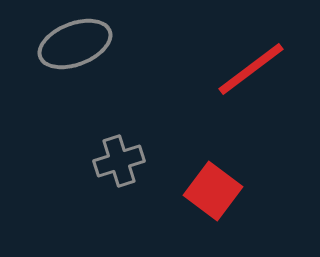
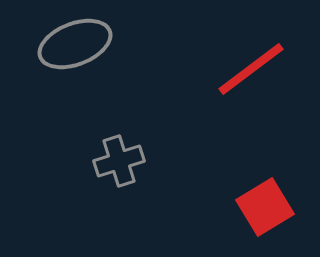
red square: moved 52 px right, 16 px down; rotated 22 degrees clockwise
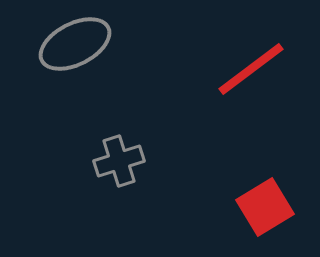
gray ellipse: rotated 6 degrees counterclockwise
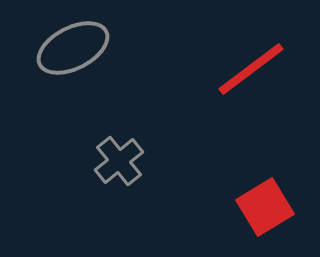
gray ellipse: moved 2 px left, 4 px down
gray cross: rotated 21 degrees counterclockwise
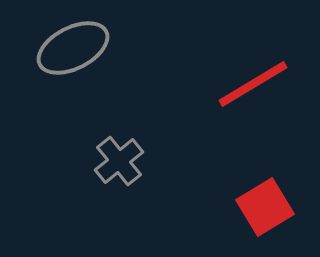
red line: moved 2 px right, 15 px down; rotated 6 degrees clockwise
